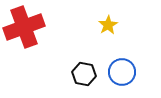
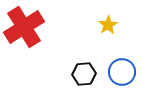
red cross: rotated 12 degrees counterclockwise
black hexagon: rotated 15 degrees counterclockwise
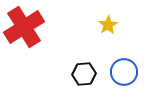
blue circle: moved 2 px right
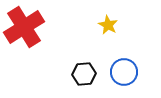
yellow star: rotated 12 degrees counterclockwise
